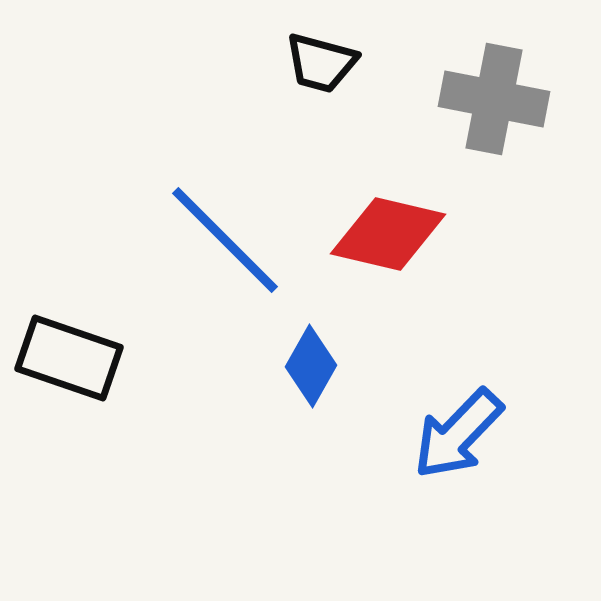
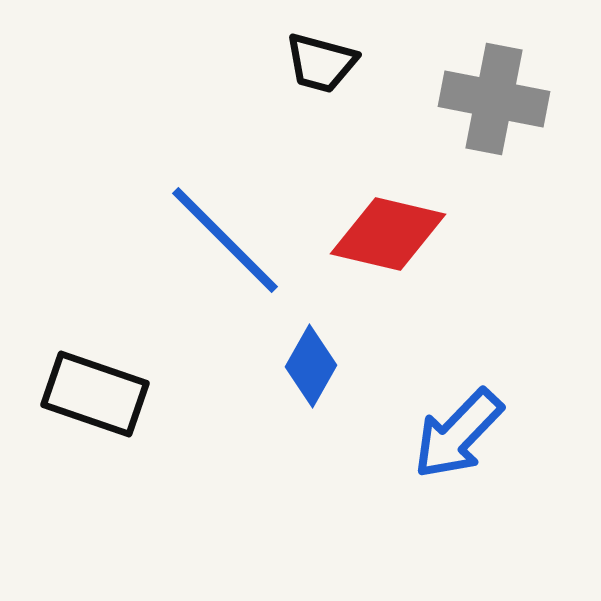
black rectangle: moved 26 px right, 36 px down
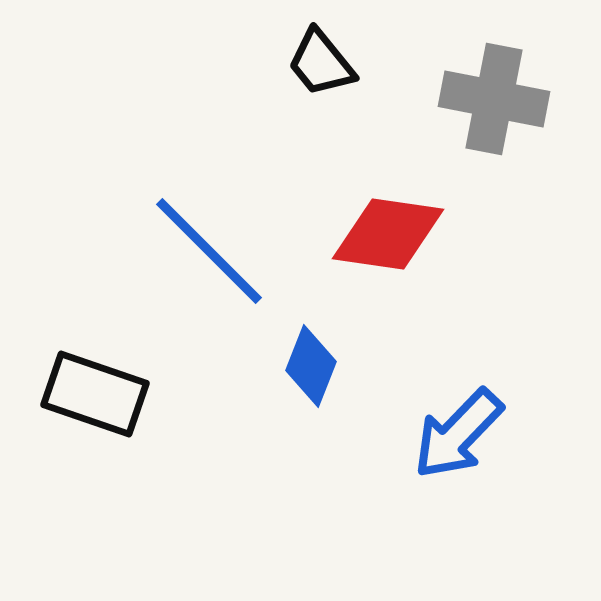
black trapezoid: rotated 36 degrees clockwise
red diamond: rotated 5 degrees counterclockwise
blue line: moved 16 px left, 11 px down
blue diamond: rotated 8 degrees counterclockwise
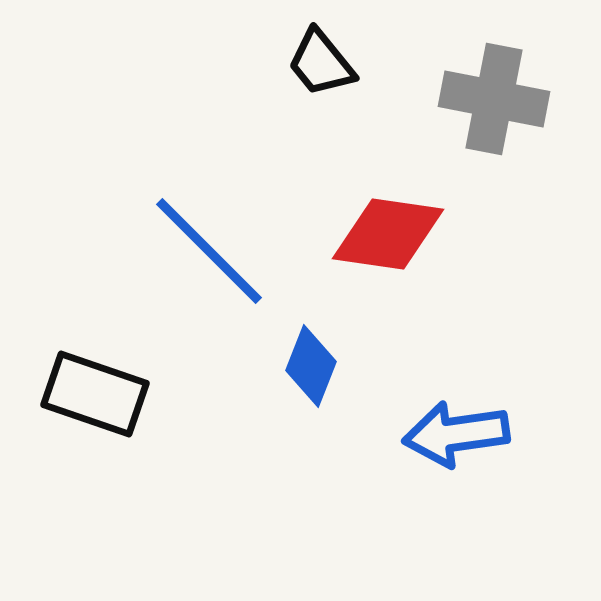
blue arrow: moved 2 px left; rotated 38 degrees clockwise
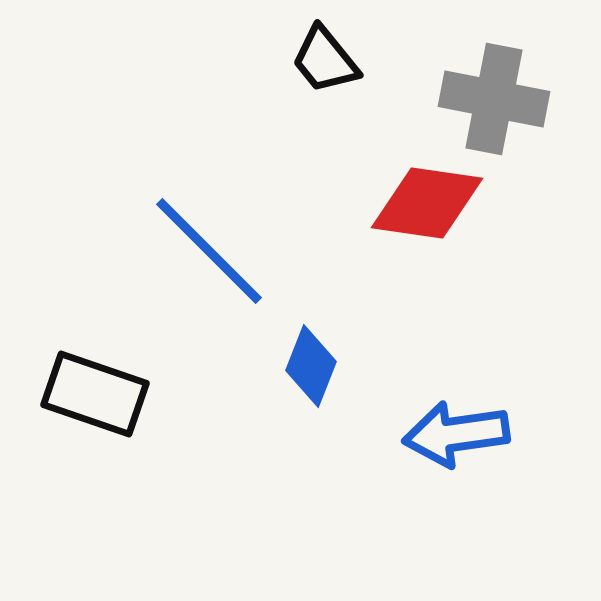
black trapezoid: moved 4 px right, 3 px up
red diamond: moved 39 px right, 31 px up
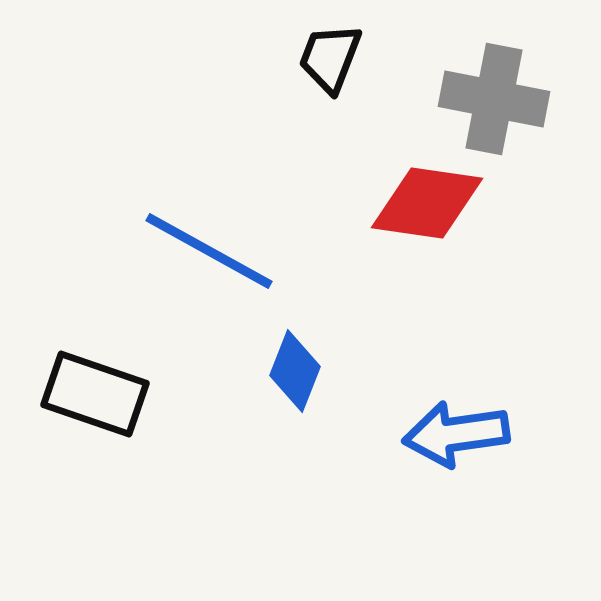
black trapezoid: moved 5 px right, 2 px up; rotated 60 degrees clockwise
blue line: rotated 16 degrees counterclockwise
blue diamond: moved 16 px left, 5 px down
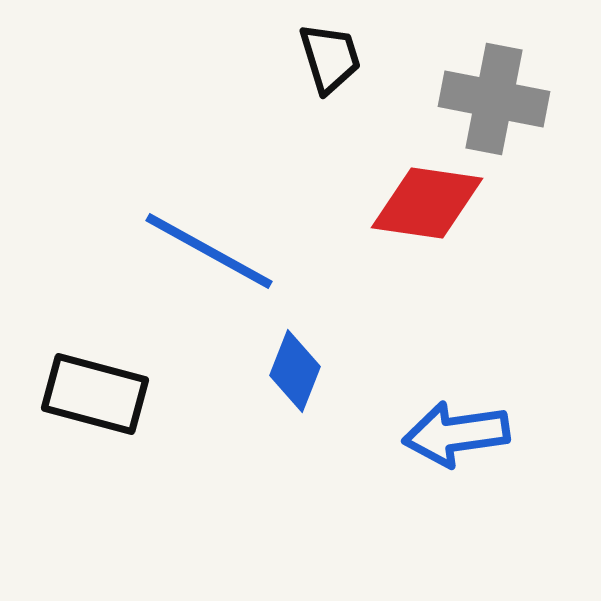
black trapezoid: rotated 142 degrees clockwise
black rectangle: rotated 4 degrees counterclockwise
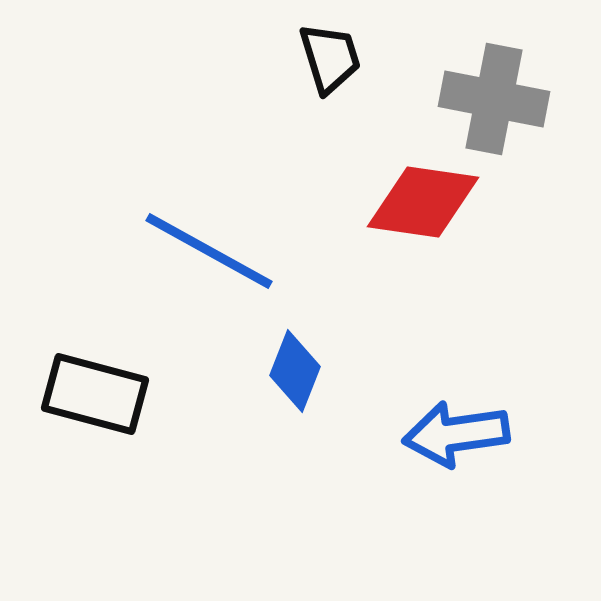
red diamond: moved 4 px left, 1 px up
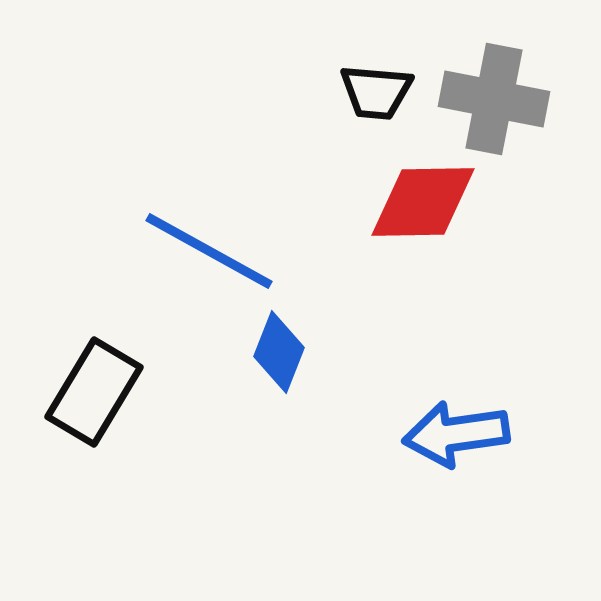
black trapezoid: moved 46 px right, 34 px down; rotated 112 degrees clockwise
red diamond: rotated 9 degrees counterclockwise
blue diamond: moved 16 px left, 19 px up
black rectangle: moved 1 px left, 2 px up; rotated 74 degrees counterclockwise
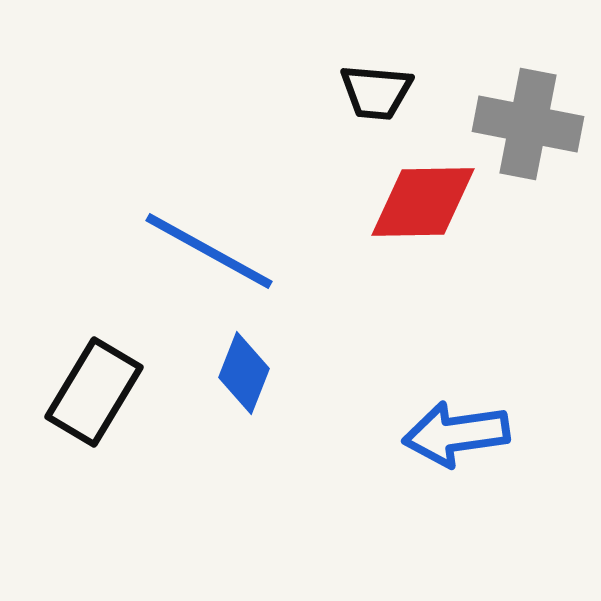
gray cross: moved 34 px right, 25 px down
blue diamond: moved 35 px left, 21 px down
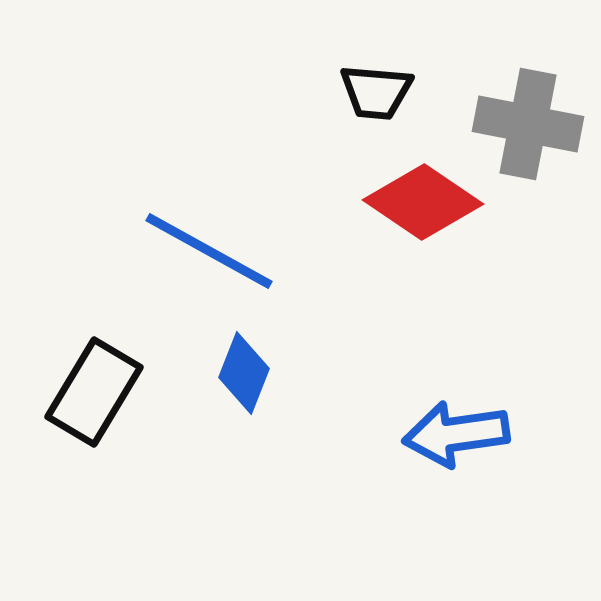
red diamond: rotated 35 degrees clockwise
